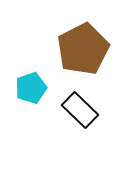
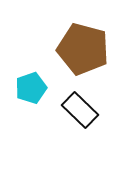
brown pentagon: rotated 30 degrees counterclockwise
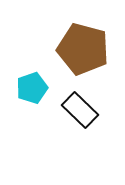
cyan pentagon: moved 1 px right
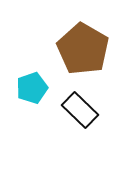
brown pentagon: rotated 15 degrees clockwise
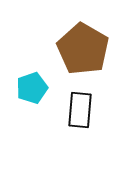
black rectangle: rotated 51 degrees clockwise
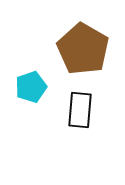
cyan pentagon: moved 1 px left, 1 px up
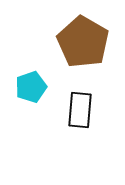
brown pentagon: moved 7 px up
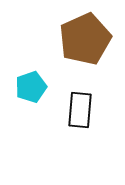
brown pentagon: moved 2 px right, 3 px up; rotated 18 degrees clockwise
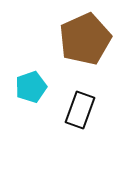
black rectangle: rotated 15 degrees clockwise
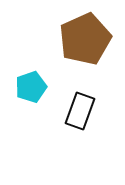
black rectangle: moved 1 px down
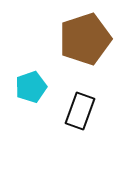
brown pentagon: rotated 6 degrees clockwise
